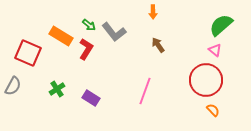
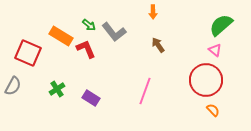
red L-shape: rotated 55 degrees counterclockwise
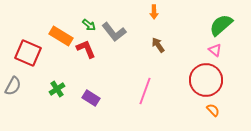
orange arrow: moved 1 px right
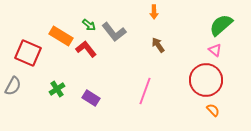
red L-shape: rotated 15 degrees counterclockwise
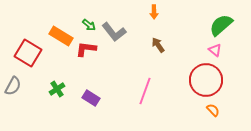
red L-shape: rotated 45 degrees counterclockwise
red square: rotated 8 degrees clockwise
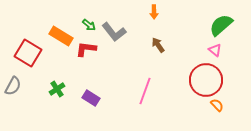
orange semicircle: moved 4 px right, 5 px up
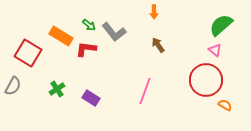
orange semicircle: moved 8 px right; rotated 16 degrees counterclockwise
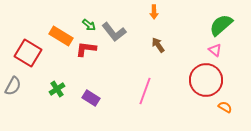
orange semicircle: moved 2 px down
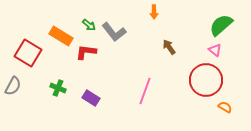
brown arrow: moved 11 px right, 2 px down
red L-shape: moved 3 px down
green cross: moved 1 px right, 1 px up; rotated 35 degrees counterclockwise
